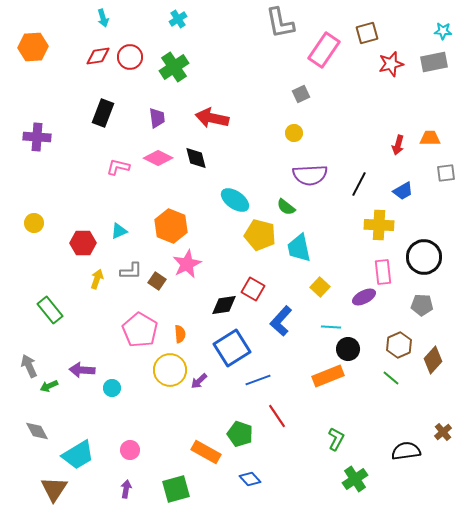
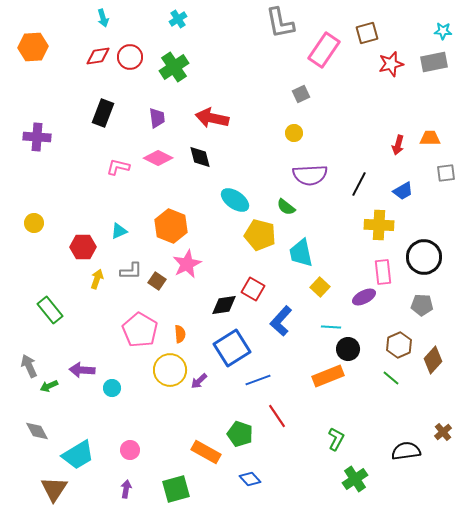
black diamond at (196, 158): moved 4 px right, 1 px up
red hexagon at (83, 243): moved 4 px down
cyan trapezoid at (299, 248): moved 2 px right, 5 px down
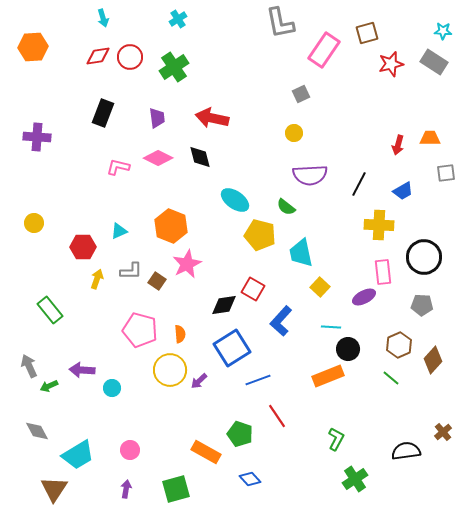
gray rectangle at (434, 62): rotated 44 degrees clockwise
pink pentagon at (140, 330): rotated 16 degrees counterclockwise
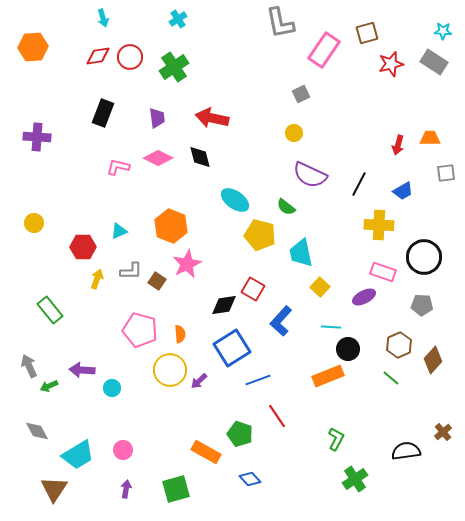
purple semicircle at (310, 175): rotated 28 degrees clockwise
pink rectangle at (383, 272): rotated 65 degrees counterclockwise
pink circle at (130, 450): moved 7 px left
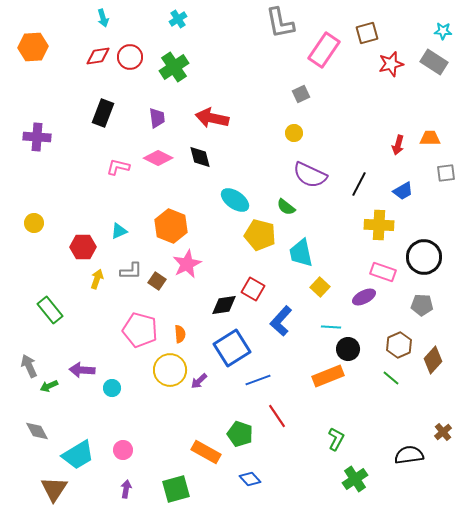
black semicircle at (406, 451): moved 3 px right, 4 px down
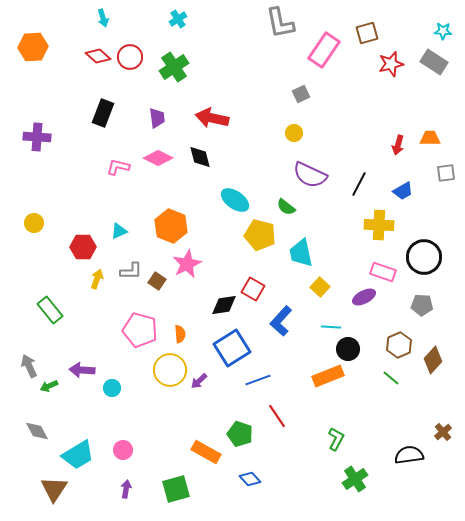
red diamond at (98, 56): rotated 50 degrees clockwise
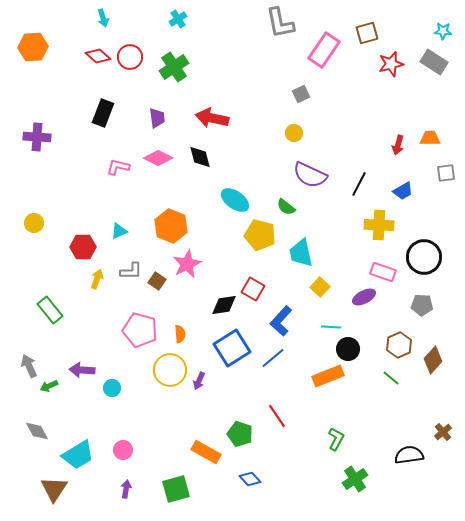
blue line at (258, 380): moved 15 px right, 22 px up; rotated 20 degrees counterclockwise
purple arrow at (199, 381): rotated 24 degrees counterclockwise
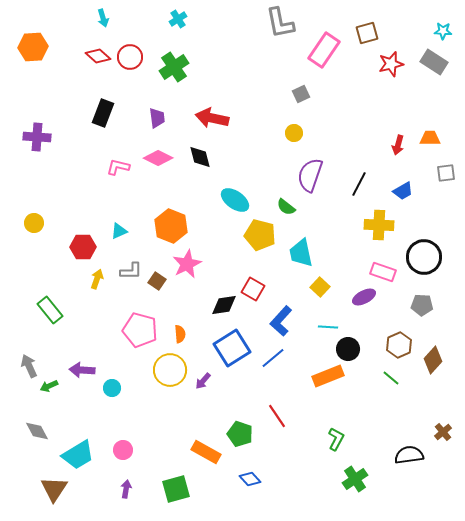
purple semicircle at (310, 175): rotated 84 degrees clockwise
cyan line at (331, 327): moved 3 px left
purple arrow at (199, 381): moved 4 px right; rotated 18 degrees clockwise
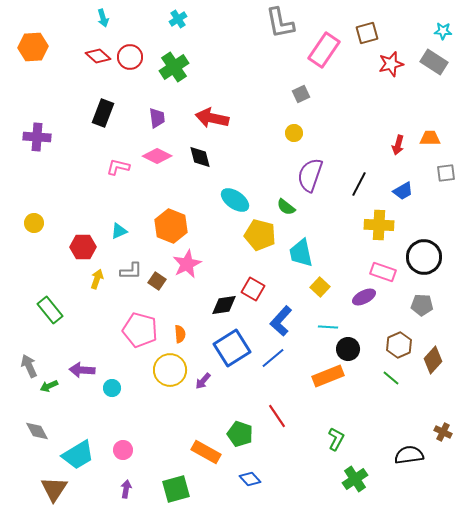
pink diamond at (158, 158): moved 1 px left, 2 px up
brown cross at (443, 432): rotated 24 degrees counterclockwise
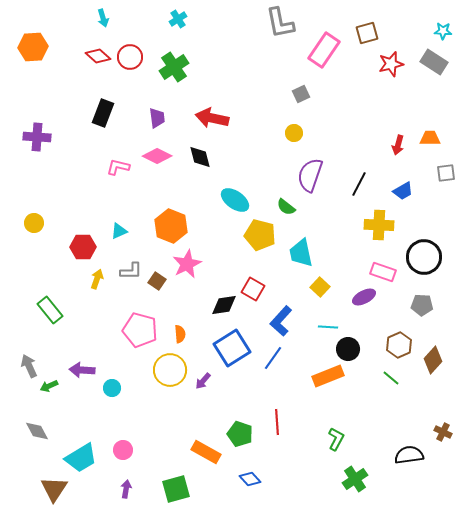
blue line at (273, 358): rotated 15 degrees counterclockwise
red line at (277, 416): moved 6 px down; rotated 30 degrees clockwise
cyan trapezoid at (78, 455): moved 3 px right, 3 px down
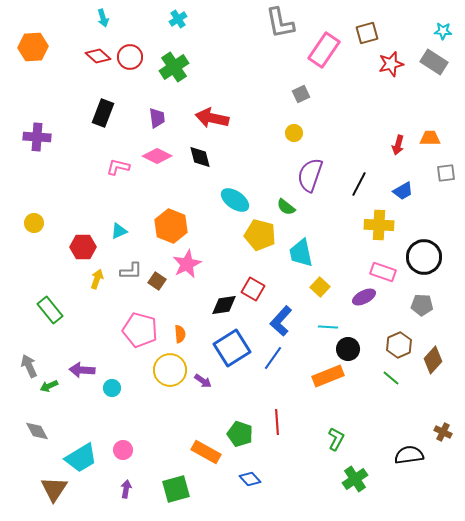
purple arrow at (203, 381): rotated 96 degrees counterclockwise
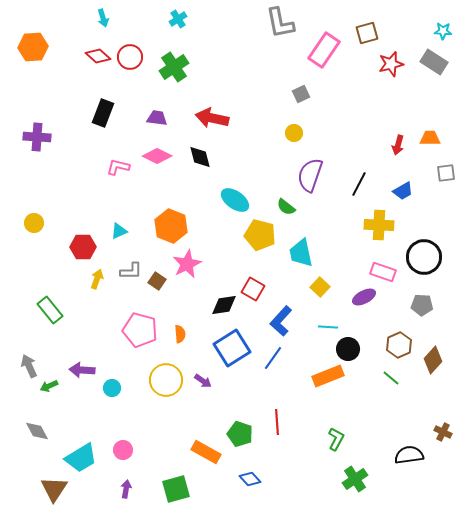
purple trapezoid at (157, 118): rotated 75 degrees counterclockwise
yellow circle at (170, 370): moved 4 px left, 10 px down
